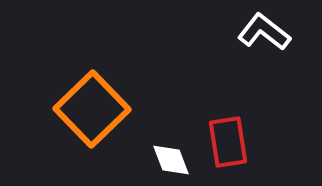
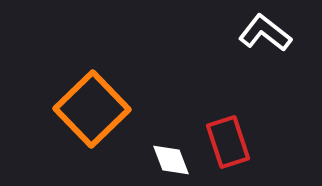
white L-shape: moved 1 px right, 1 px down
red rectangle: rotated 9 degrees counterclockwise
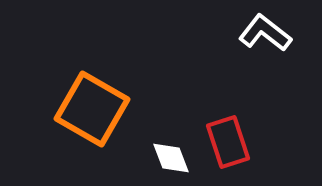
orange square: rotated 16 degrees counterclockwise
white diamond: moved 2 px up
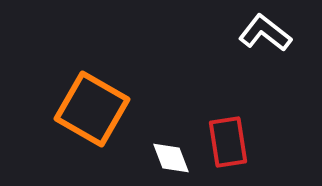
red rectangle: rotated 9 degrees clockwise
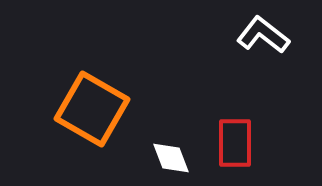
white L-shape: moved 2 px left, 2 px down
red rectangle: moved 7 px right, 1 px down; rotated 9 degrees clockwise
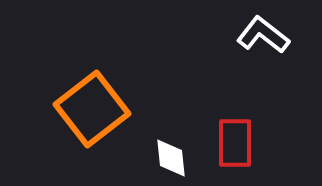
orange square: rotated 22 degrees clockwise
white diamond: rotated 15 degrees clockwise
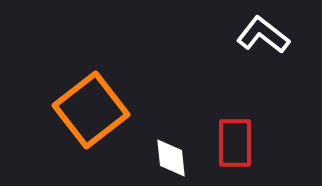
orange square: moved 1 px left, 1 px down
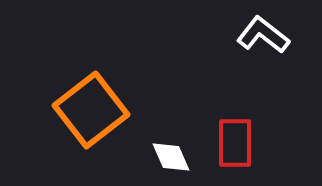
white diamond: moved 1 px up; rotated 18 degrees counterclockwise
